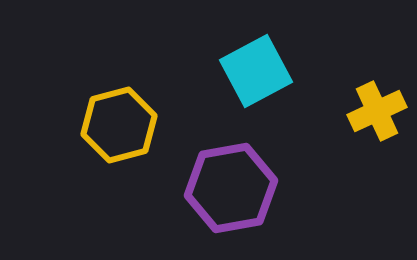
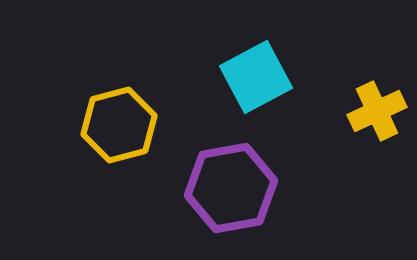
cyan square: moved 6 px down
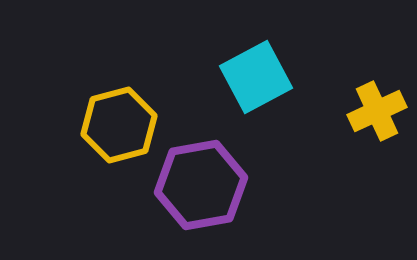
purple hexagon: moved 30 px left, 3 px up
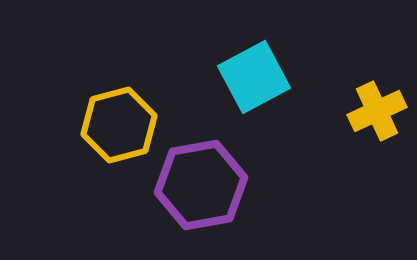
cyan square: moved 2 px left
